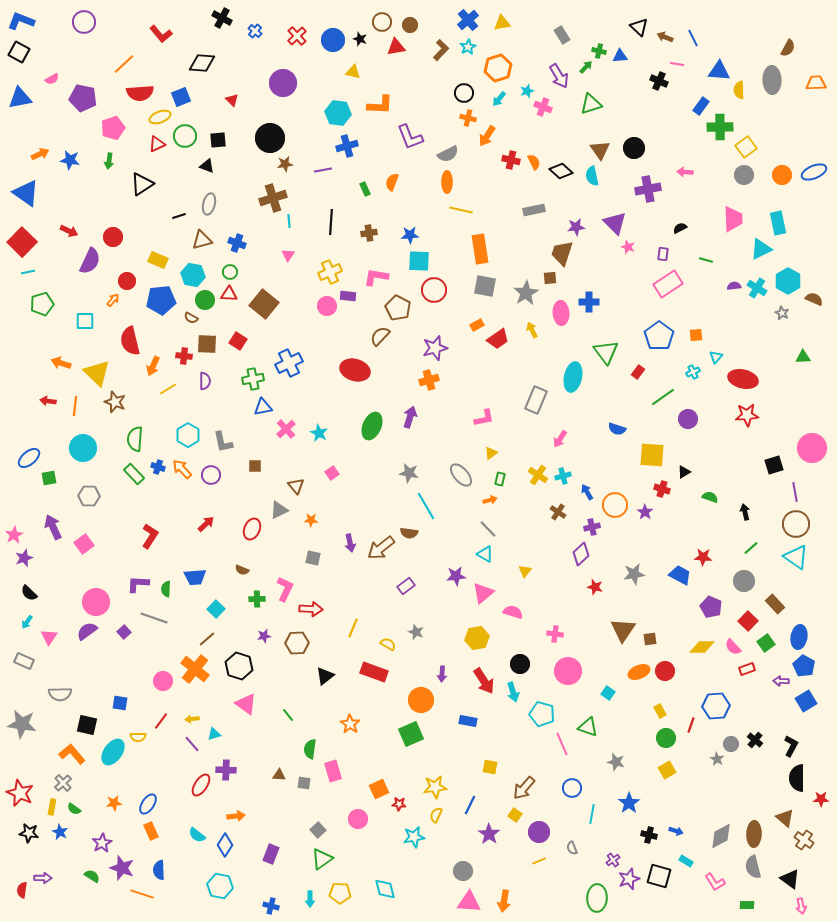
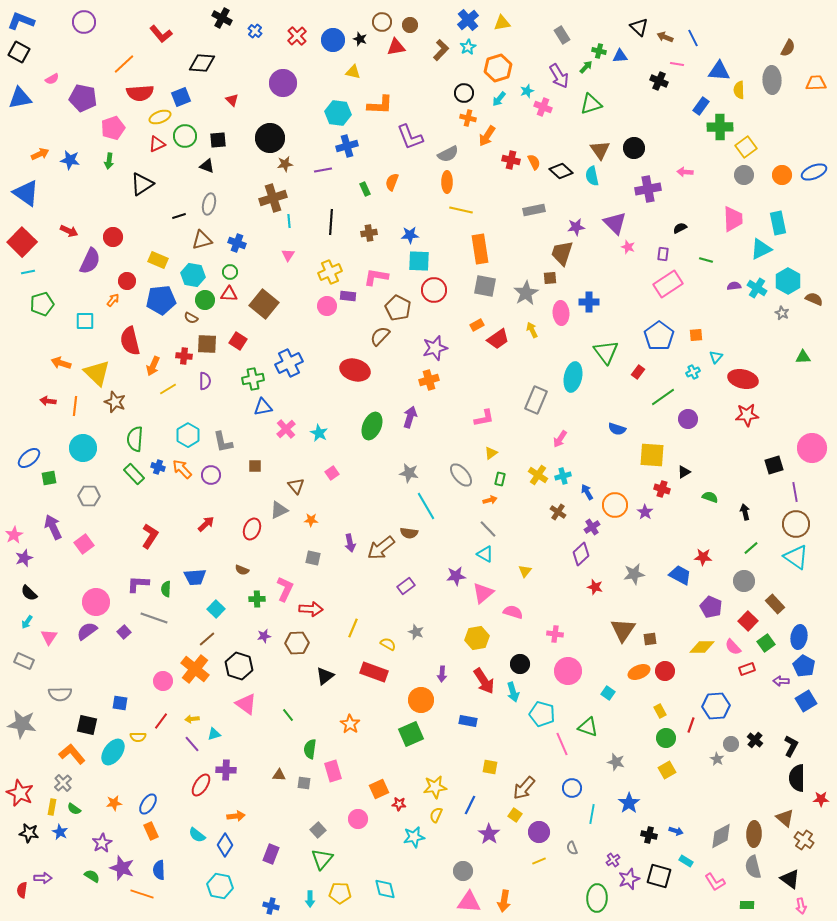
purple cross at (592, 527): rotated 21 degrees counterclockwise
green triangle at (322, 859): rotated 15 degrees counterclockwise
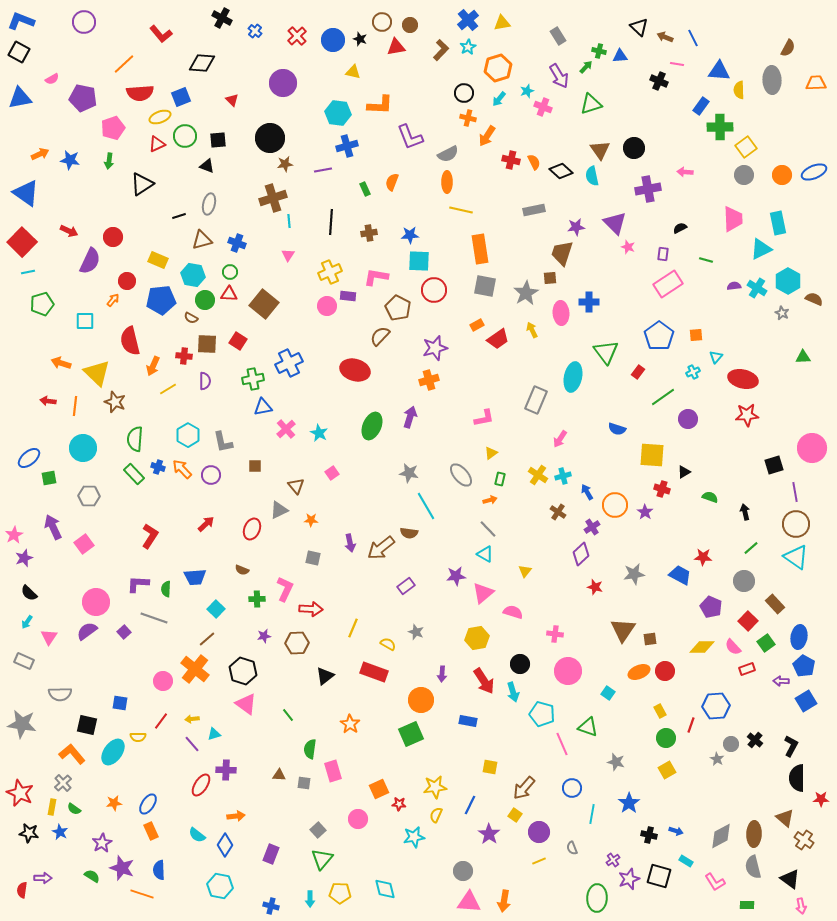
gray rectangle at (562, 35): moved 4 px left, 1 px down
black hexagon at (239, 666): moved 4 px right, 5 px down
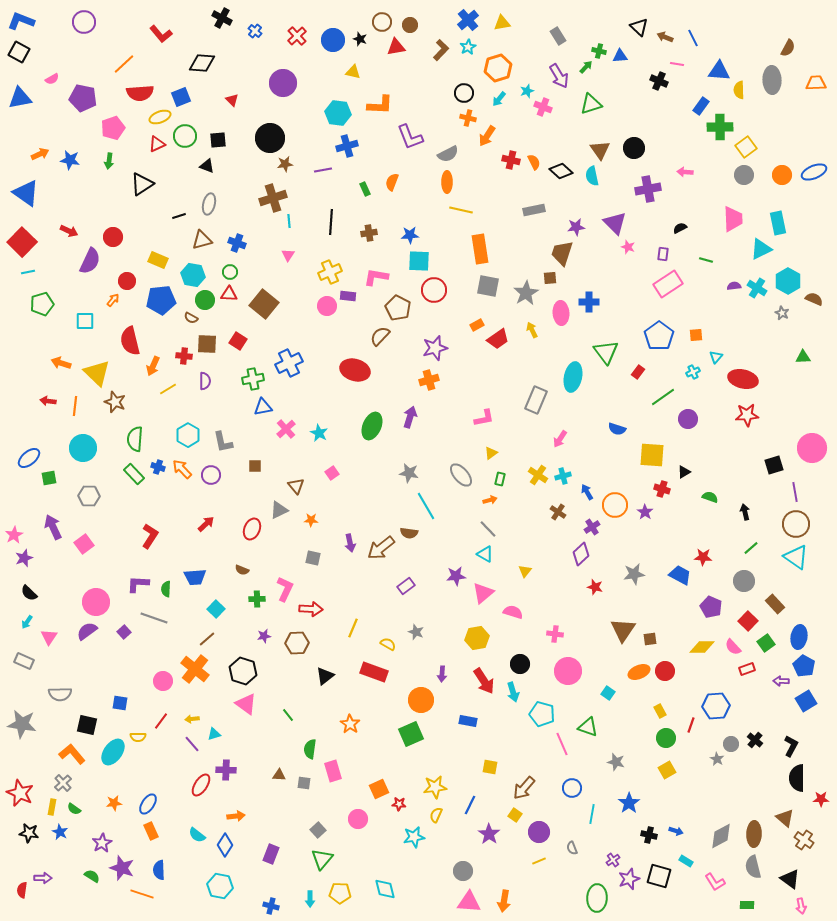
gray square at (485, 286): moved 3 px right
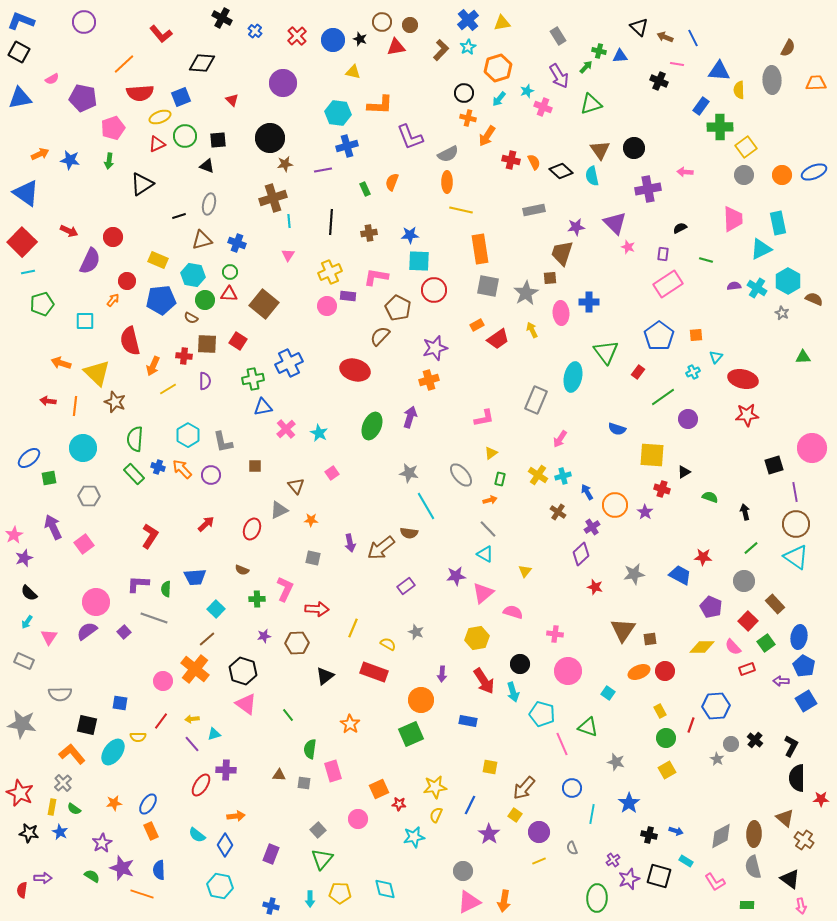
red arrow at (311, 609): moved 6 px right
pink triangle at (469, 902): rotated 30 degrees counterclockwise
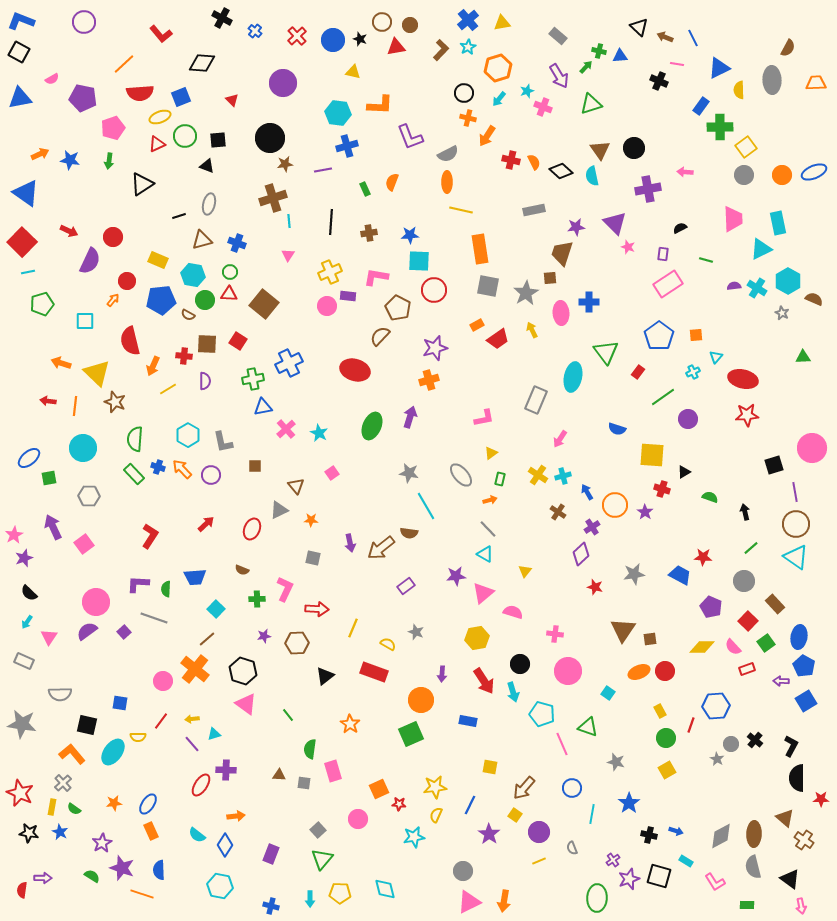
gray rectangle at (558, 36): rotated 18 degrees counterclockwise
blue triangle at (719, 71): moved 3 px up; rotated 30 degrees counterclockwise
brown semicircle at (191, 318): moved 3 px left, 3 px up
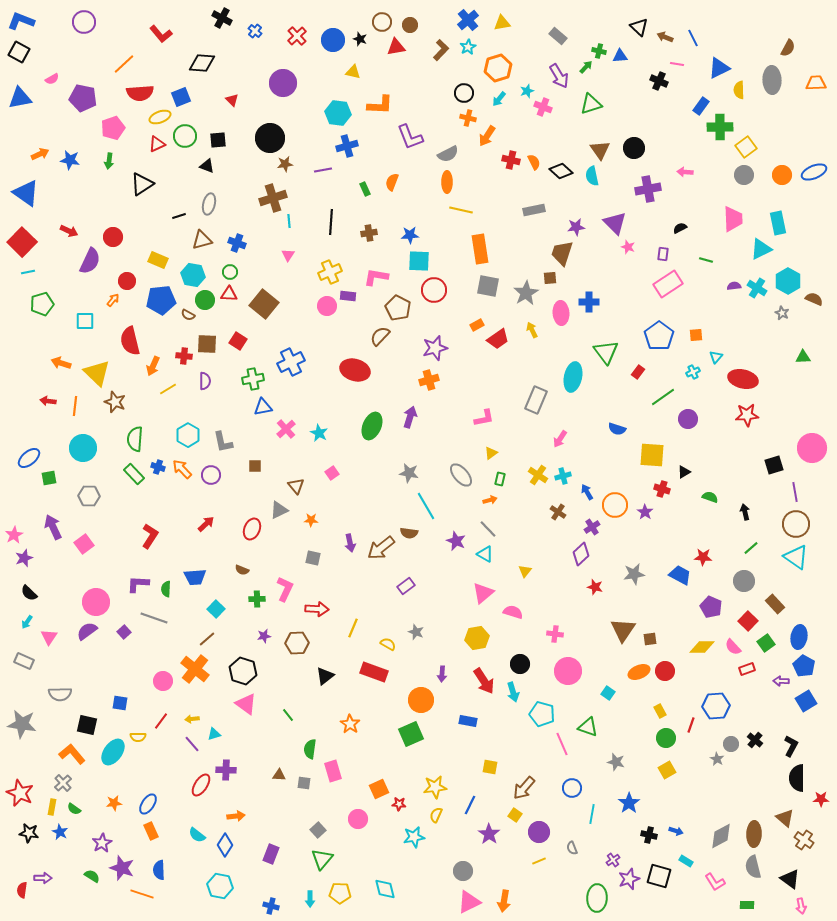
blue cross at (289, 363): moved 2 px right, 1 px up
purple star at (456, 576): moved 35 px up; rotated 30 degrees clockwise
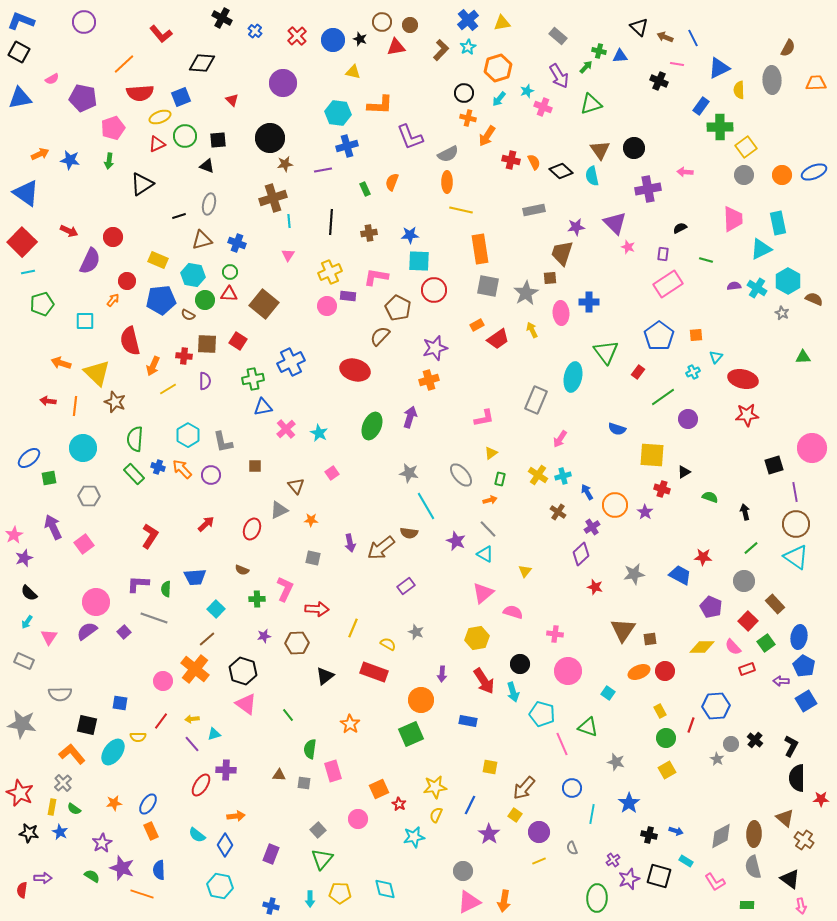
red star at (399, 804): rotated 24 degrees clockwise
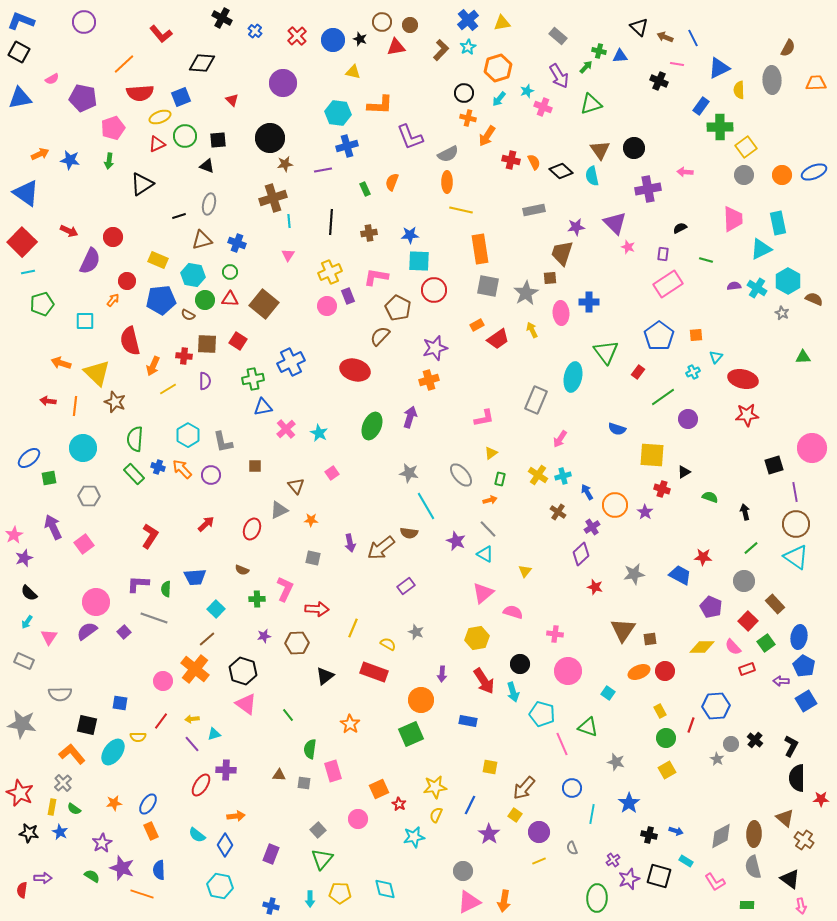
red triangle at (229, 294): moved 1 px right, 5 px down
purple rectangle at (348, 296): rotated 63 degrees clockwise
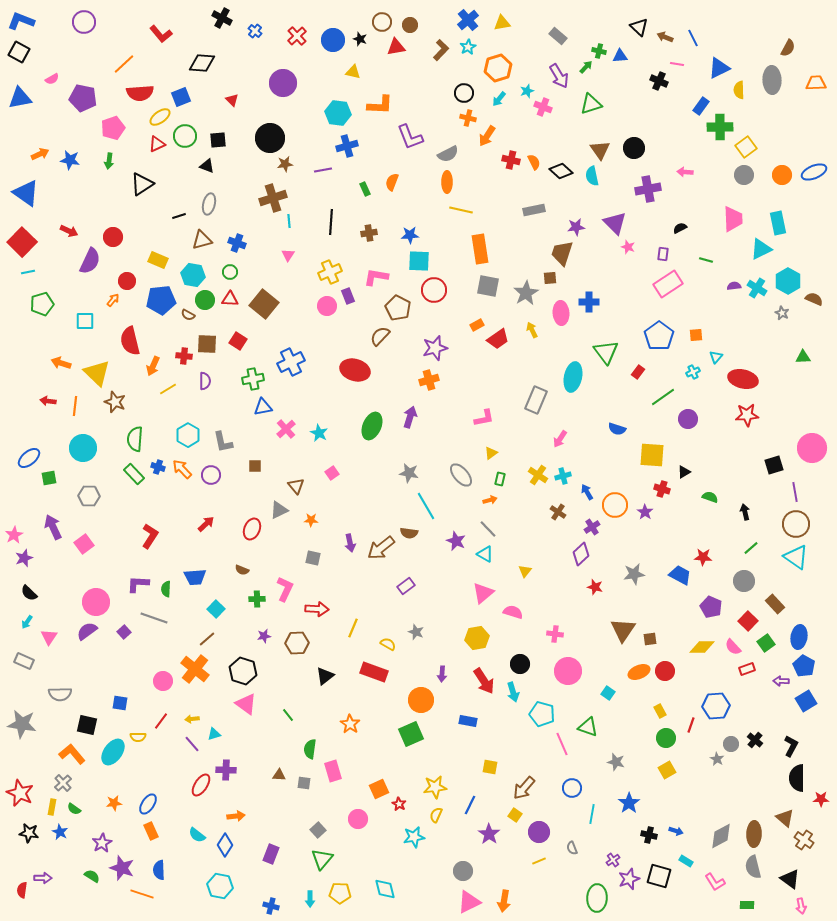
yellow ellipse at (160, 117): rotated 15 degrees counterclockwise
